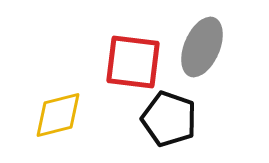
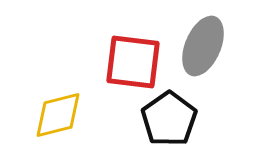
gray ellipse: moved 1 px right, 1 px up
black pentagon: rotated 18 degrees clockwise
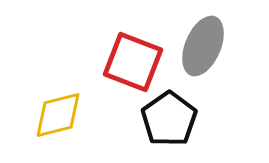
red square: rotated 14 degrees clockwise
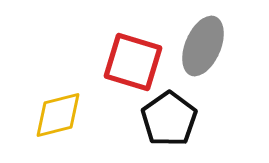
red square: rotated 4 degrees counterclockwise
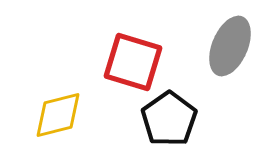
gray ellipse: moved 27 px right
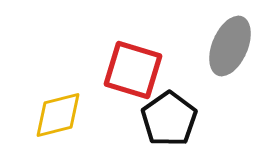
red square: moved 8 px down
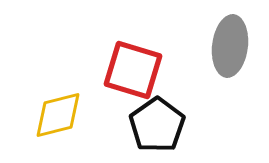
gray ellipse: rotated 16 degrees counterclockwise
black pentagon: moved 12 px left, 6 px down
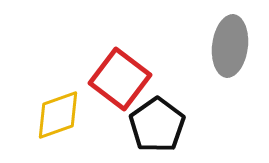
red square: moved 13 px left, 9 px down; rotated 20 degrees clockwise
yellow diamond: rotated 6 degrees counterclockwise
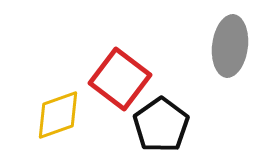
black pentagon: moved 4 px right
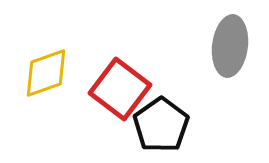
red square: moved 10 px down
yellow diamond: moved 12 px left, 42 px up
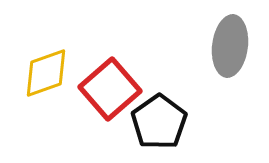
red square: moved 10 px left; rotated 12 degrees clockwise
black pentagon: moved 2 px left, 3 px up
